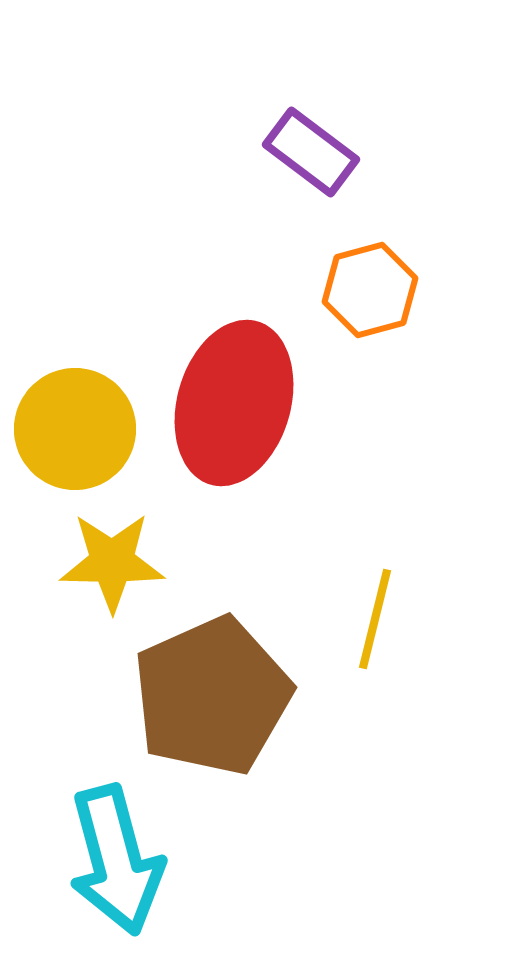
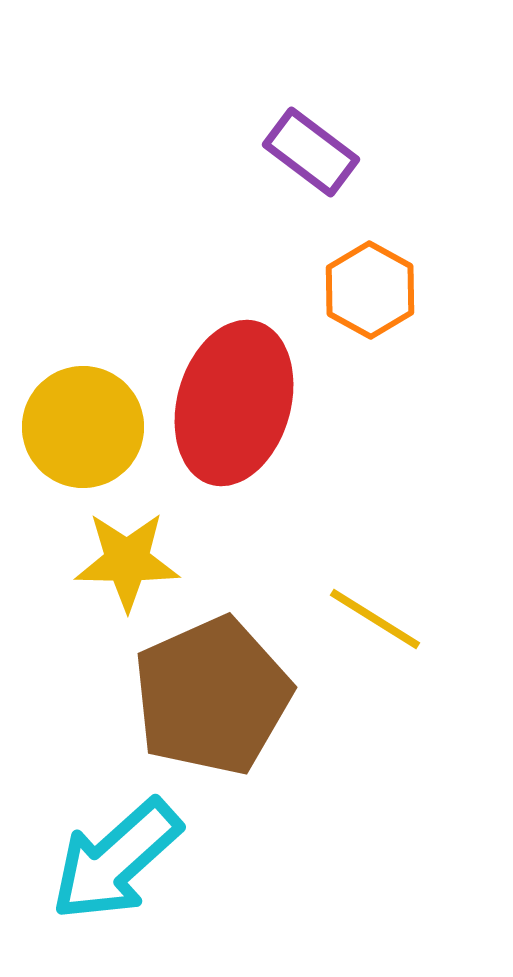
orange hexagon: rotated 16 degrees counterclockwise
yellow circle: moved 8 px right, 2 px up
yellow star: moved 15 px right, 1 px up
yellow line: rotated 72 degrees counterclockwise
cyan arrow: rotated 63 degrees clockwise
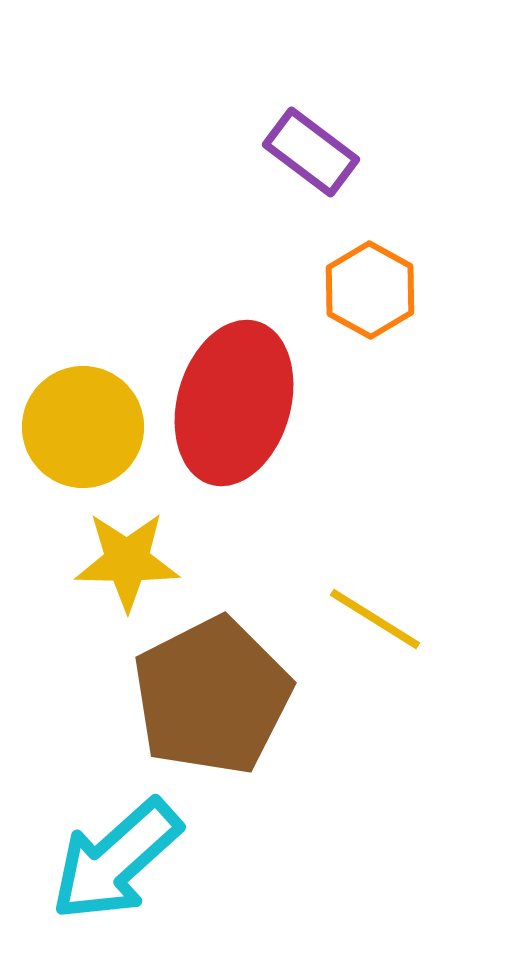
brown pentagon: rotated 3 degrees counterclockwise
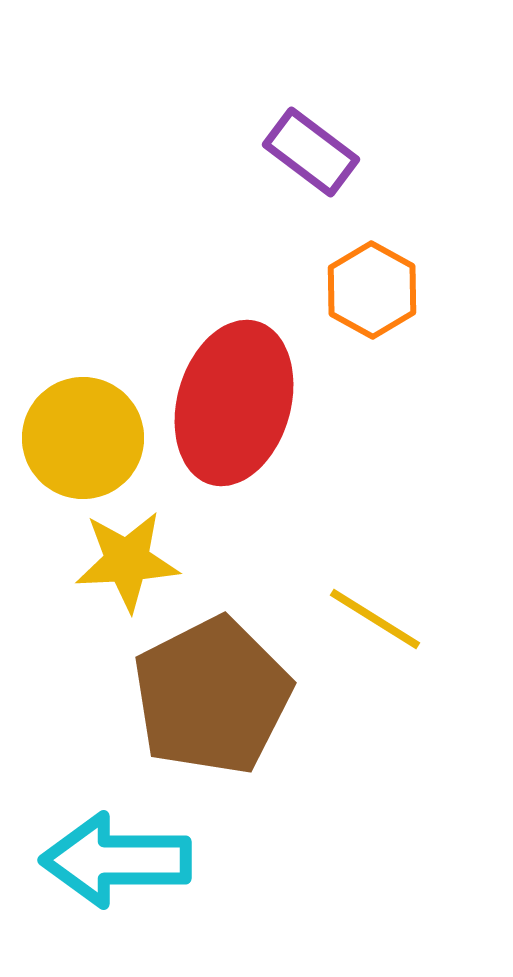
orange hexagon: moved 2 px right
yellow circle: moved 11 px down
yellow star: rotated 4 degrees counterclockwise
cyan arrow: rotated 42 degrees clockwise
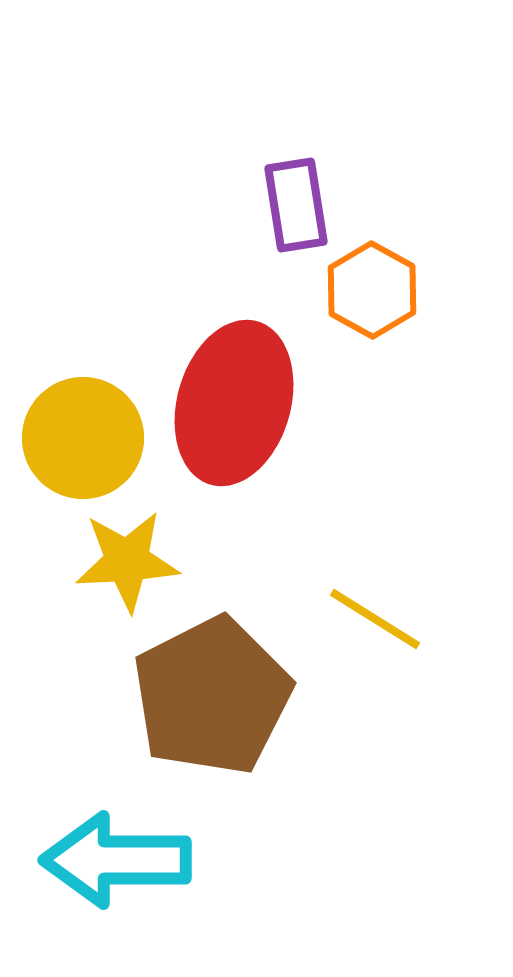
purple rectangle: moved 15 px left, 53 px down; rotated 44 degrees clockwise
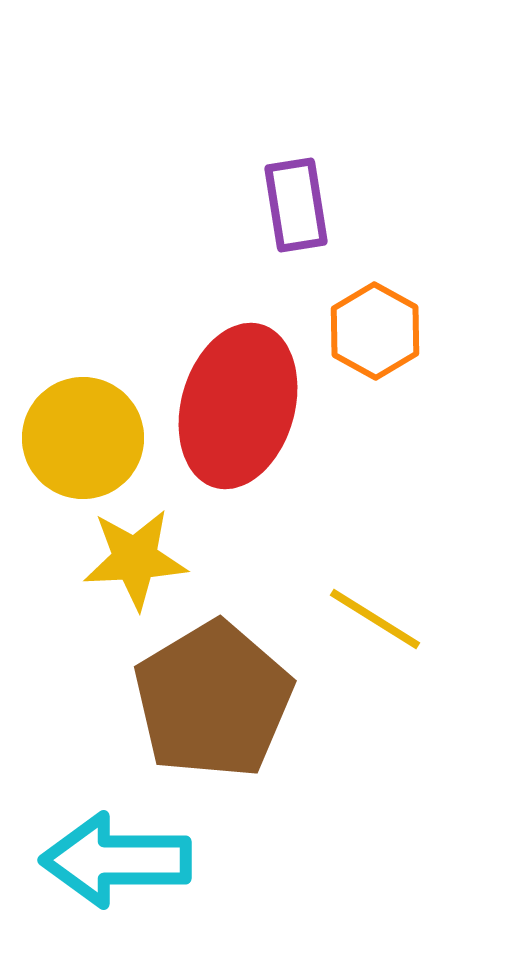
orange hexagon: moved 3 px right, 41 px down
red ellipse: moved 4 px right, 3 px down
yellow star: moved 8 px right, 2 px up
brown pentagon: moved 1 px right, 4 px down; rotated 4 degrees counterclockwise
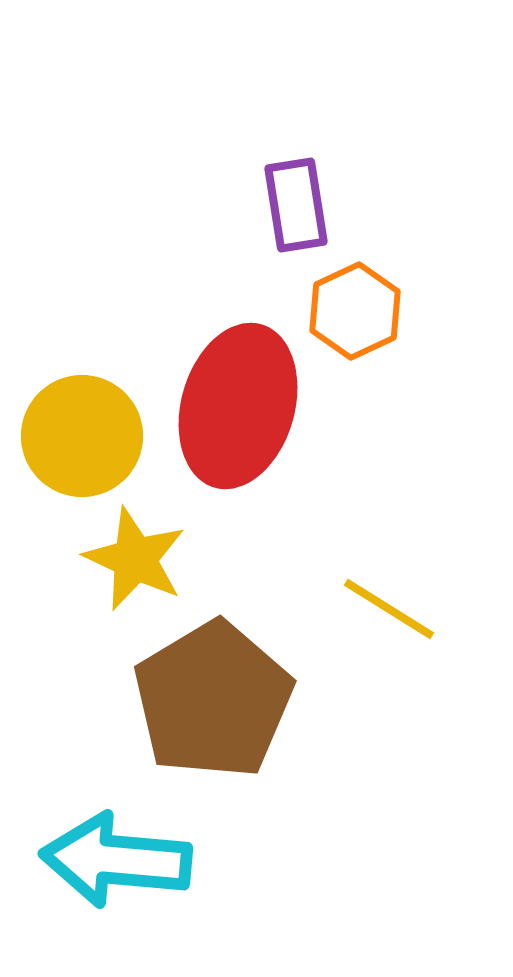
orange hexagon: moved 20 px left, 20 px up; rotated 6 degrees clockwise
yellow circle: moved 1 px left, 2 px up
yellow star: rotated 28 degrees clockwise
yellow line: moved 14 px right, 10 px up
cyan arrow: rotated 5 degrees clockwise
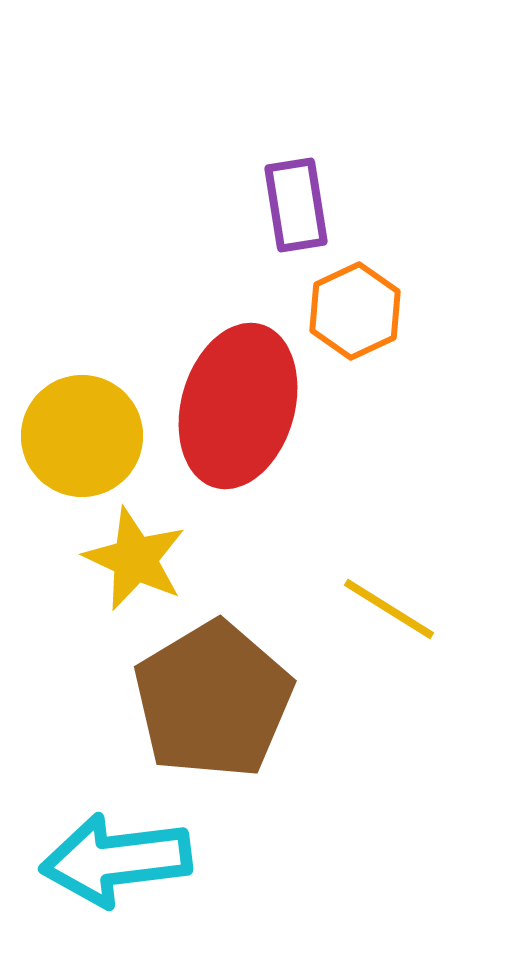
cyan arrow: rotated 12 degrees counterclockwise
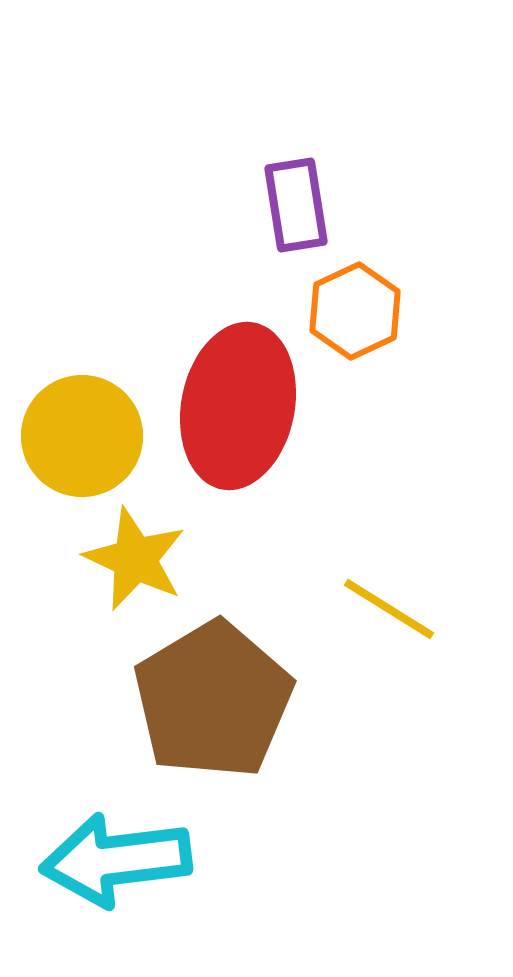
red ellipse: rotated 5 degrees counterclockwise
